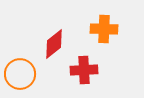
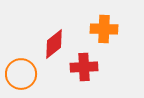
red cross: moved 3 px up
orange circle: moved 1 px right
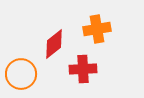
orange cross: moved 7 px left; rotated 12 degrees counterclockwise
red cross: moved 1 px left, 2 px down
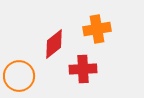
orange circle: moved 2 px left, 2 px down
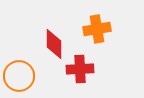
red diamond: rotated 52 degrees counterclockwise
red cross: moved 3 px left
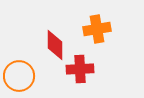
red diamond: moved 1 px right, 1 px down
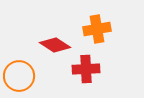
red diamond: rotated 56 degrees counterclockwise
red cross: moved 6 px right
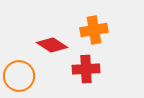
orange cross: moved 3 px left, 1 px down
red diamond: moved 3 px left
